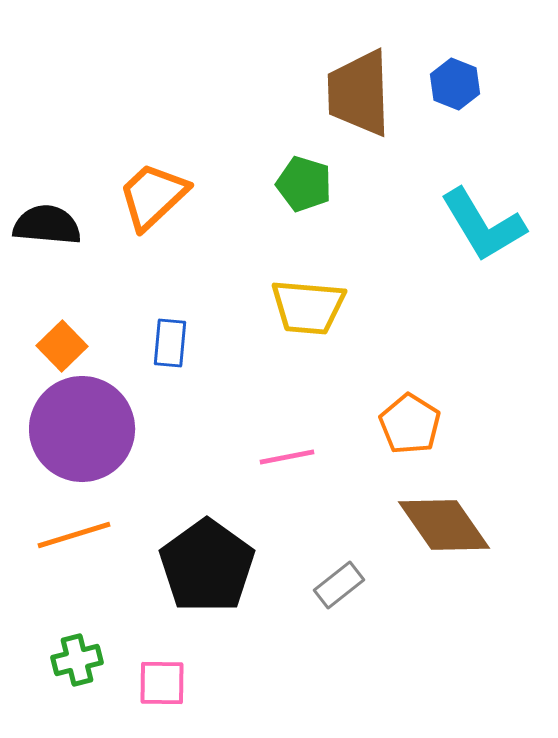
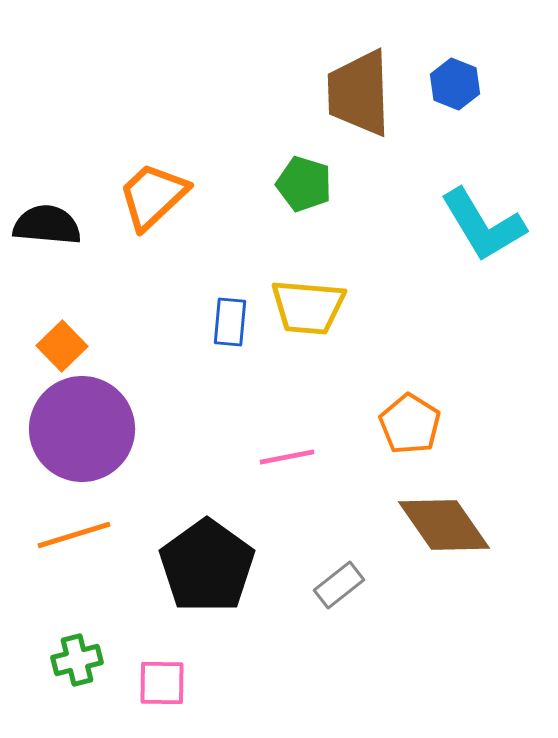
blue rectangle: moved 60 px right, 21 px up
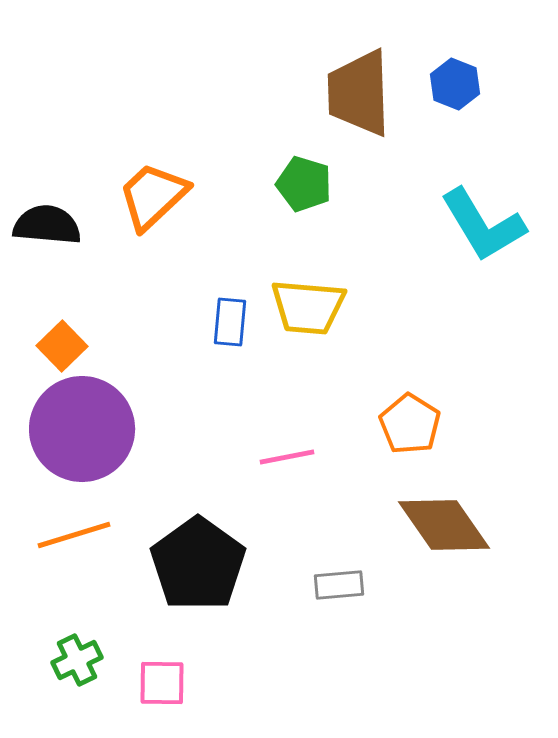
black pentagon: moved 9 px left, 2 px up
gray rectangle: rotated 33 degrees clockwise
green cross: rotated 12 degrees counterclockwise
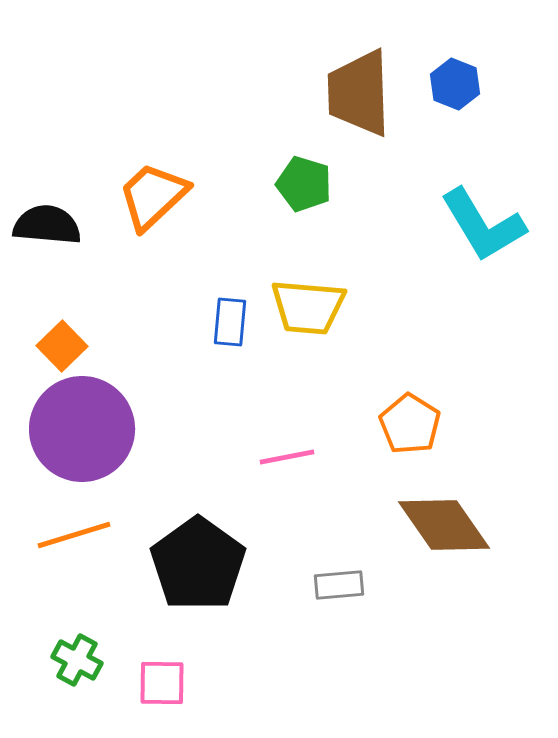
green cross: rotated 36 degrees counterclockwise
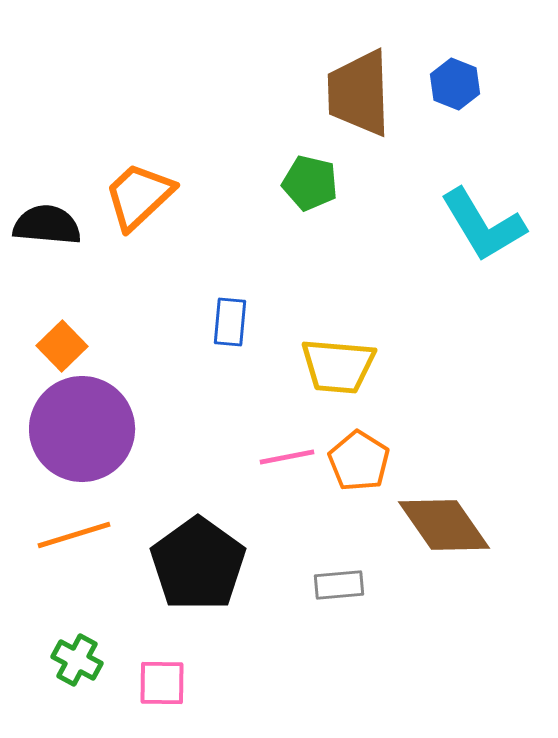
green pentagon: moved 6 px right, 1 px up; rotated 4 degrees counterclockwise
orange trapezoid: moved 14 px left
yellow trapezoid: moved 30 px right, 59 px down
orange pentagon: moved 51 px left, 37 px down
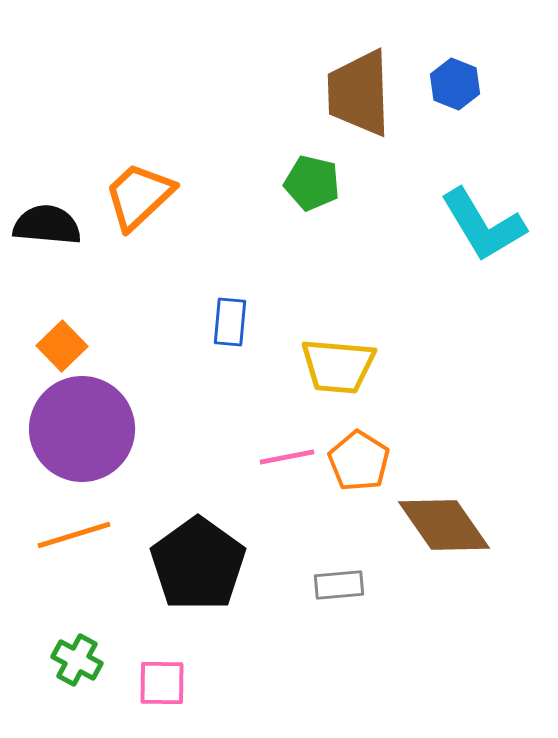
green pentagon: moved 2 px right
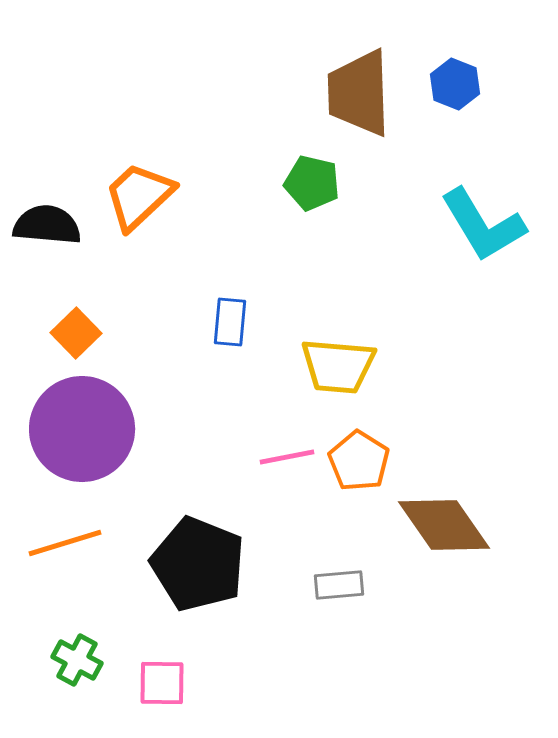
orange square: moved 14 px right, 13 px up
orange line: moved 9 px left, 8 px down
black pentagon: rotated 14 degrees counterclockwise
